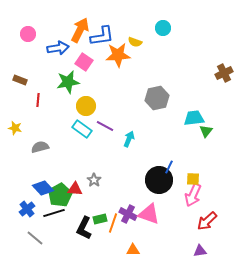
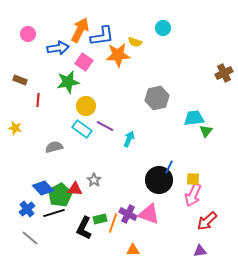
gray semicircle: moved 14 px right
gray line: moved 5 px left
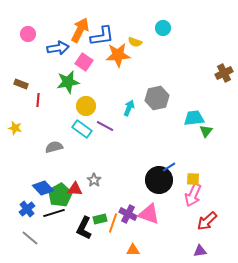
brown rectangle: moved 1 px right, 4 px down
cyan arrow: moved 31 px up
blue line: rotated 32 degrees clockwise
